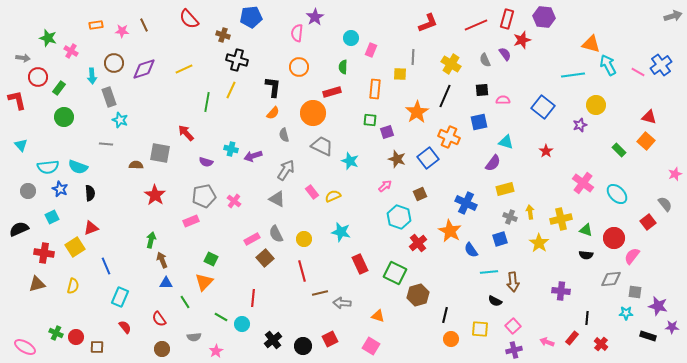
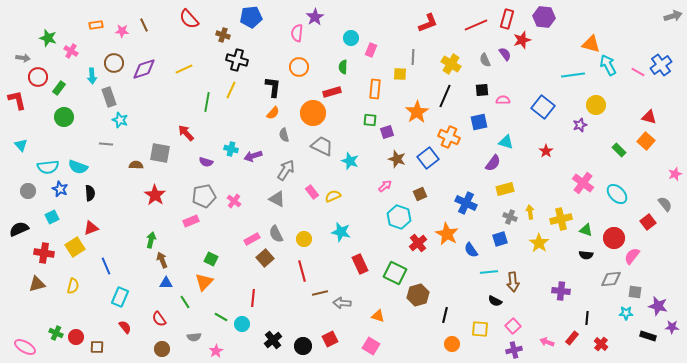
orange star at (450, 231): moved 3 px left, 3 px down
orange circle at (451, 339): moved 1 px right, 5 px down
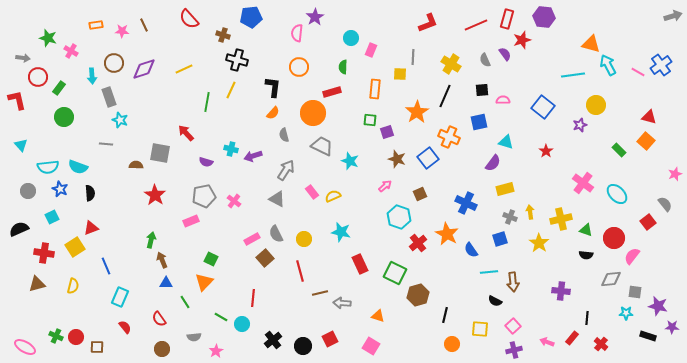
red line at (302, 271): moved 2 px left
green cross at (56, 333): moved 3 px down
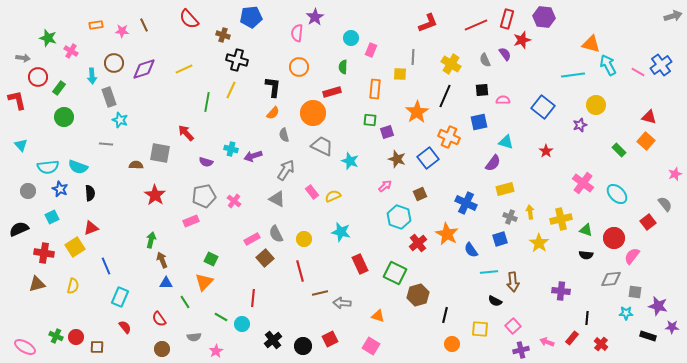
purple cross at (514, 350): moved 7 px right
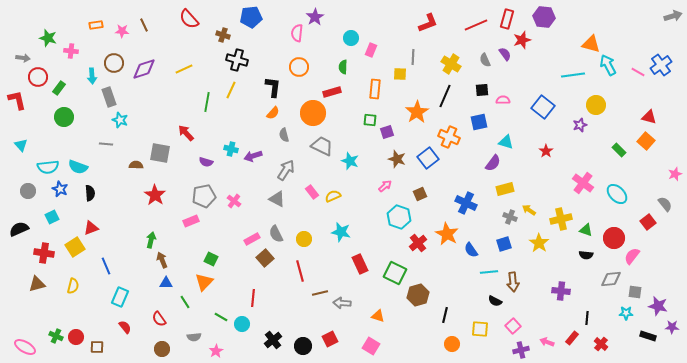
pink cross at (71, 51): rotated 24 degrees counterclockwise
yellow arrow at (530, 212): moved 1 px left, 2 px up; rotated 48 degrees counterclockwise
blue square at (500, 239): moved 4 px right, 5 px down
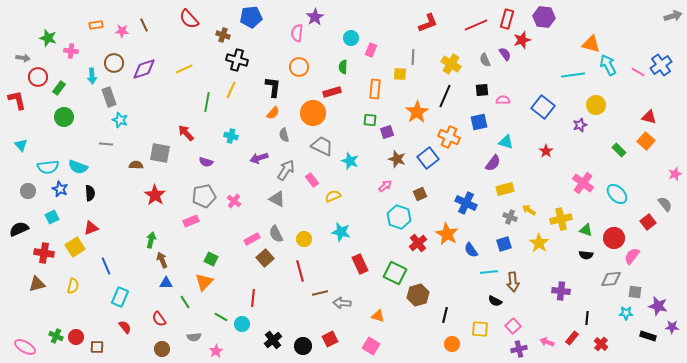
cyan cross at (231, 149): moved 13 px up
purple arrow at (253, 156): moved 6 px right, 2 px down
pink rectangle at (312, 192): moved 12 px up
purple cross at (521, 350): moved 2 px left, 1 px up
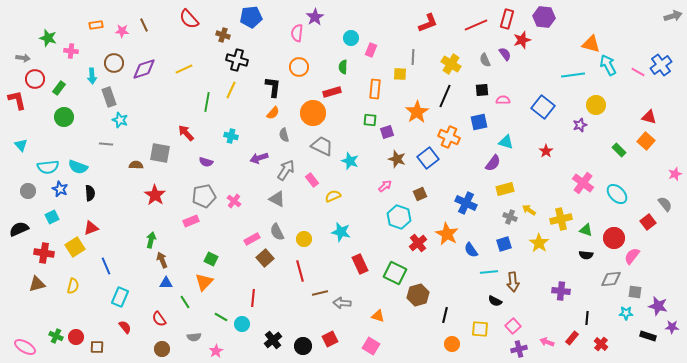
red circle at (38, 77): moved 3 px left, 2 px down
gray semicircle at (276, 234): moved 1 px right, 2 px up
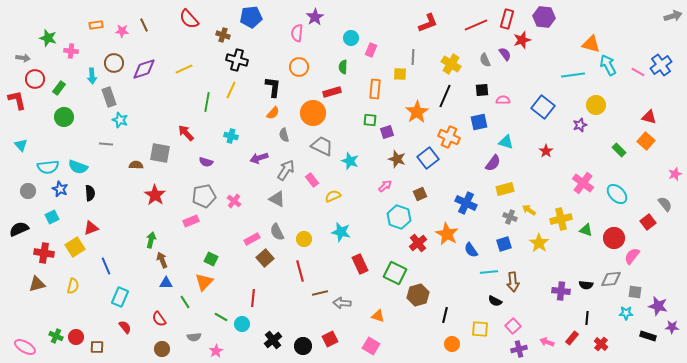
black semicircle at (586, 255): moved 30 px down
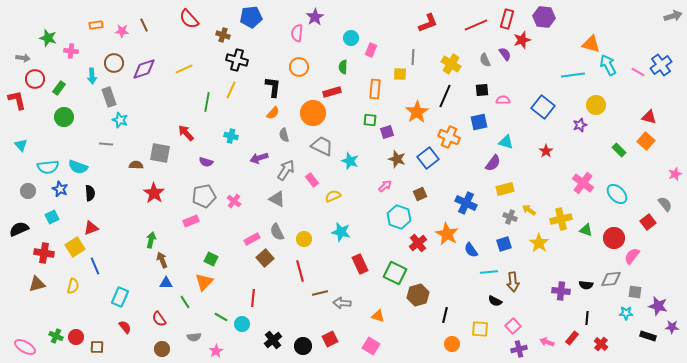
red star at (155, 195): moved 1 px left, 2 px up
blue line at (106, 266): moved 11 px left
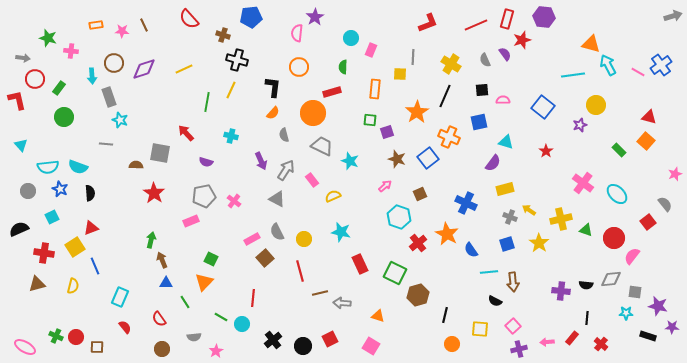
purple arrow at (259, 158): moved 2 px right, 3 px down; rotated 96 degrees counterclockwise
blue square at (504, 244): moved 3 px right
pink arrow at (547, 342): rotated 24 degrees counterclockwise
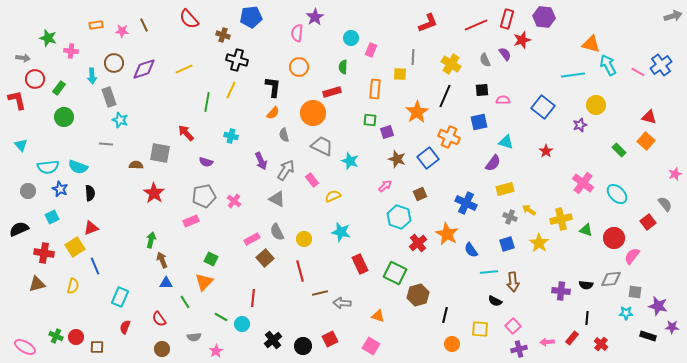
red semicircle at (125, 327): rotated 120 degrees counterclockwise
